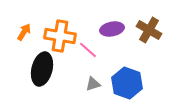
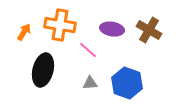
purple ellipse: rotated 20 degrees clockwise
orange cross: moved 11 px up
black ellipse: moved 1 px right, 1 px down
gray triangle: moved 3 px left, 1 px up; rotated 14 degrees clockwise
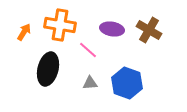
black ellipse: moved 5 px right, 1 px up
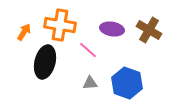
black ellipse: moved 3 px left, 7 px up
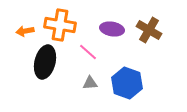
orange arrow: moved 1 px right, 1 px up; rotated 132 degrees counterclockwise
pink line: moved 2 px down
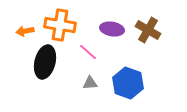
brown cross: moved 1 px left
blue hexagon: moved 1 px right
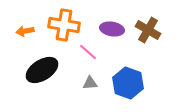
orange cross: moved 4 px right
black ellipse: moved 3 px left, 8 px down; rotated 44 degrees clockwise
